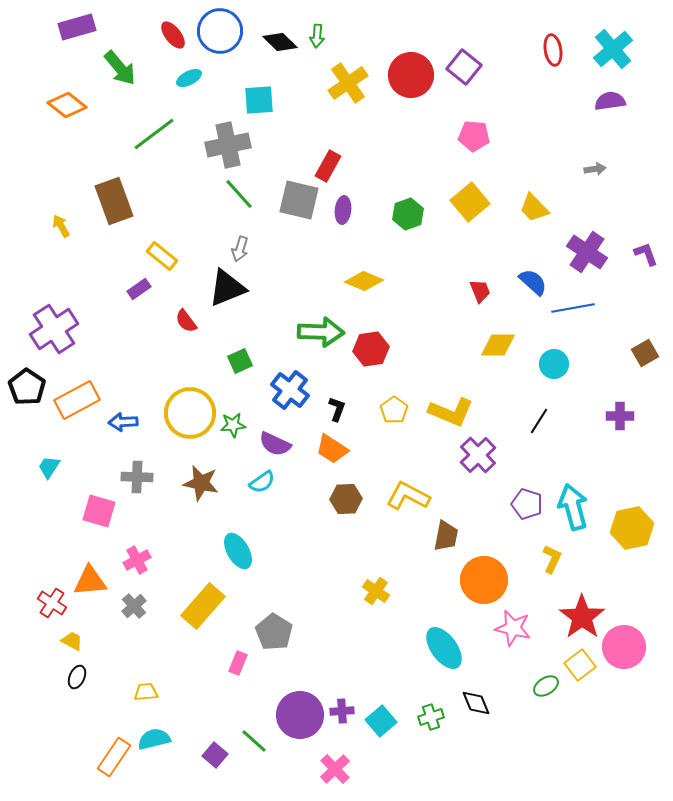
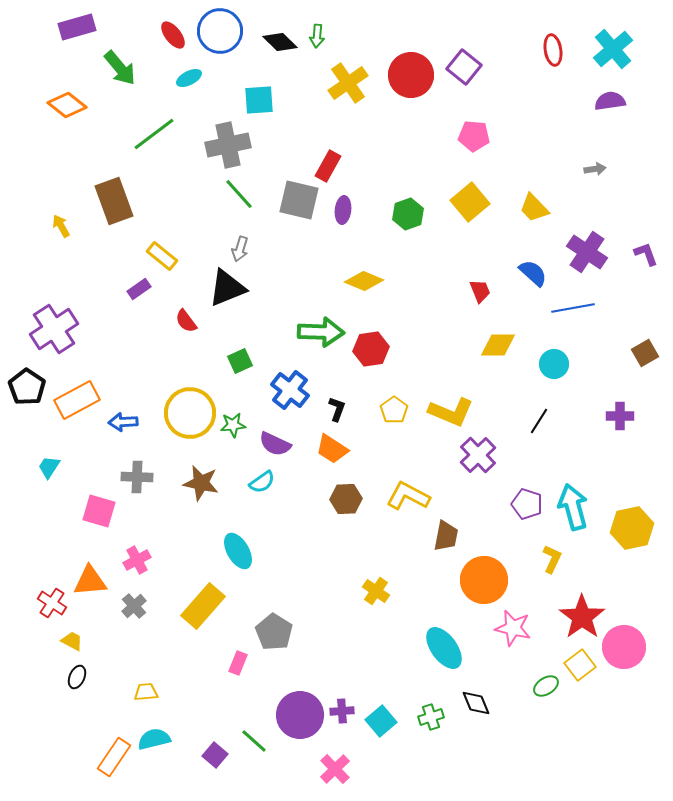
blue semicircle at (533, 282): moved 9 px up
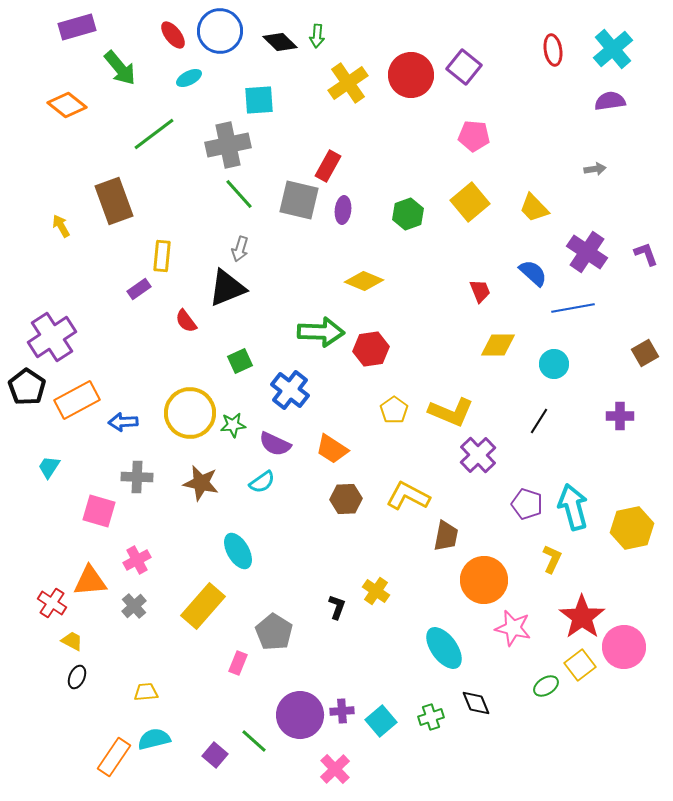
yellow rectangle at (162, 256): rotated 56 degrees clockwise
purple cross at (54, 329): moved 2 px left, 8 px down
black L-shape at (337, 409): moved 198 px down
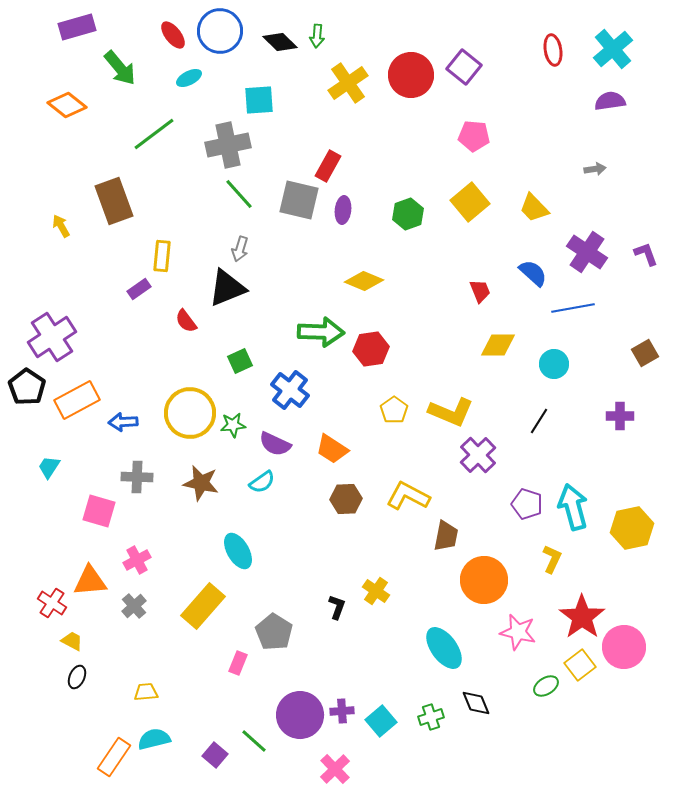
pink star at (513, 628): moved 5 px right, 4 px down
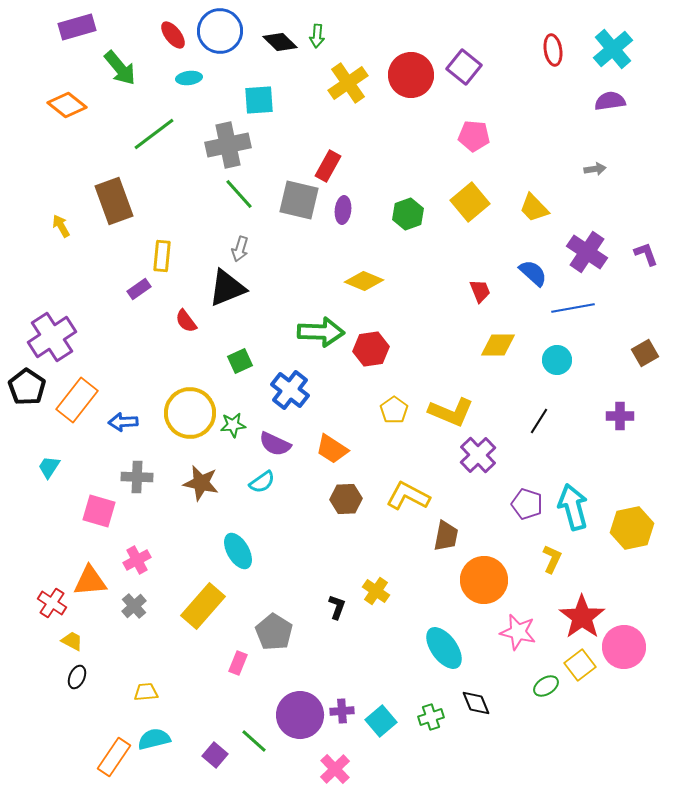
cyan ellipse at (189, 78): rotated 20 degrees clockwise
cyan circle at (554, 364): moved 3 px right, 4 px up
orange rectangle at (77, 400): rotated 24 degrees counterclockwise
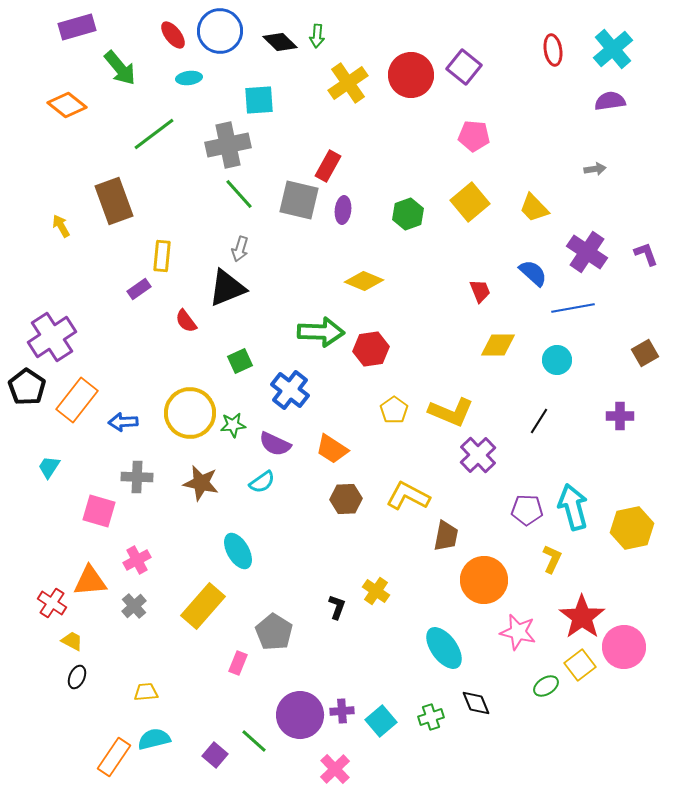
purple pentagon at (527, 504): moved 6 px down; rotated 16 degrees counterclockwise
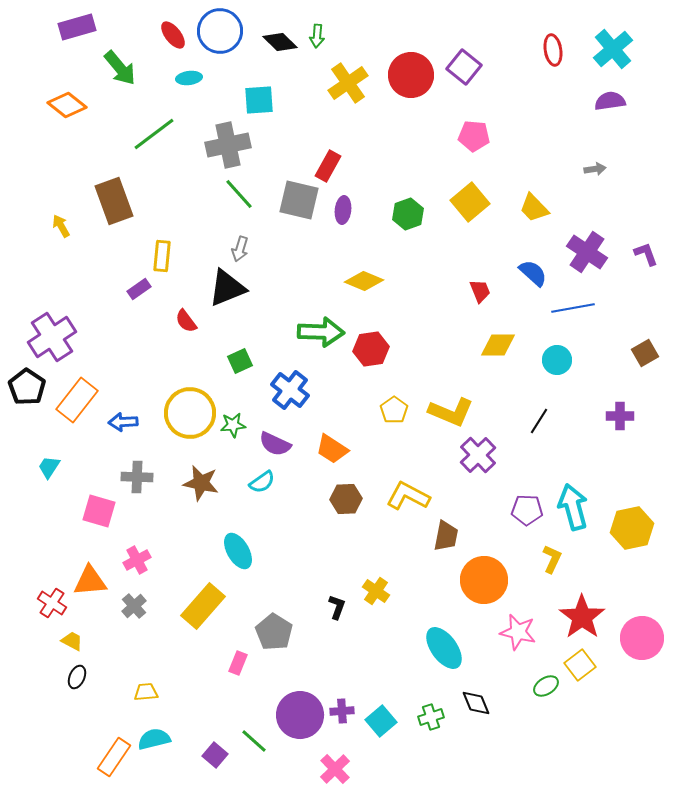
pink circle at (624, 647): moved 18 px right, 9 px up
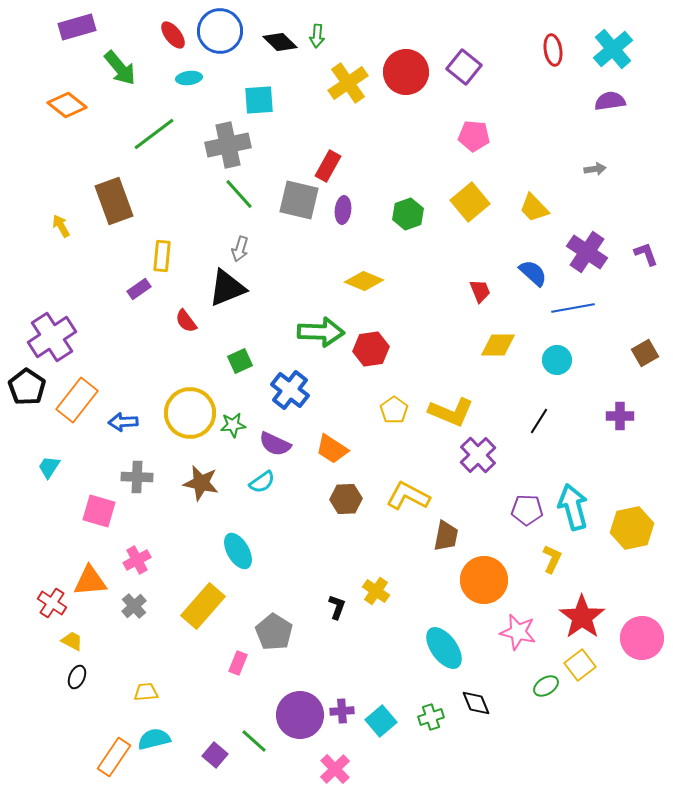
red circle at (411, 75): moved 5 px left, 3 px up
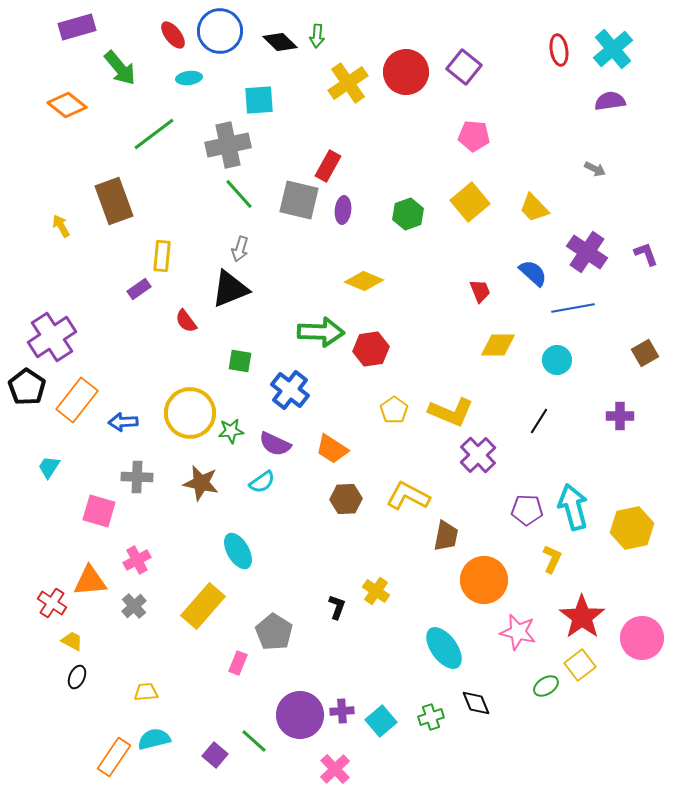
red ellipse at (553, 50): moved 6 px right
gray arrow at (595, 169): rotated 35 degrees clockwise
black triangle at (227, 288): moved 3 px right, 1 px down
green square at (240, 361): rotated 35 degrees clockwise
green star at (233, 425): moved 2 px left, 6 px down
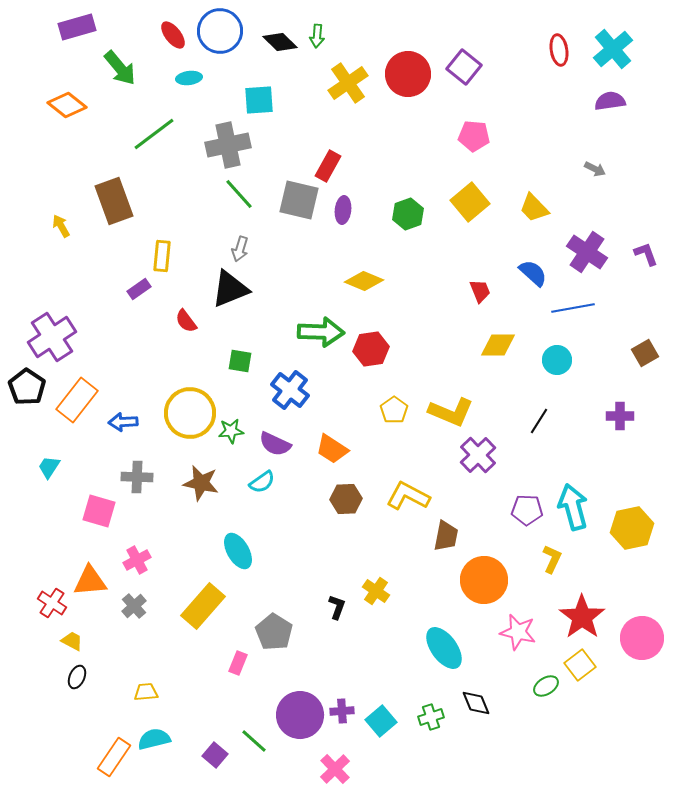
red circle at (406, 72): moved 2 px right, 2 px down
